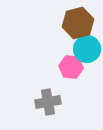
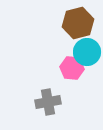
cyan circle: moved 3 px down
pink hexagon: moved 1 px right, 1 px down
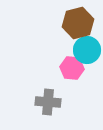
cyan circle: moved 2 px up
gray cross: rotated 15 degrees clockwise
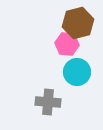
cyan circle: moved 10 px left, 22 px down
pink hexagon: moved 5 px left, 24 px up
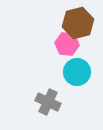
gray cross: rotated 20 degrees clockwise
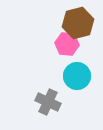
cyan circle: moved 4 px down
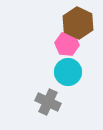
brown hexagon: rotated 20 degrees counterclockwise
cyan circle: moved 9 px left, 4 px up
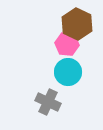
brown hexagon: moved 1 px left, 1 px down
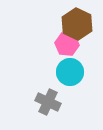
cyan circle: moved 2 px right
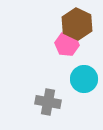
cyan circle: moved 14 px right, 7 px down
gray cross: rotated 15 degrees counterclockwise
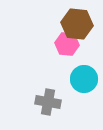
brown hexagon: rotated 20 degrees counterclockwise
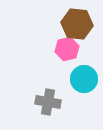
pink hexagon: moved 5 px down; rotated 20 degrees counterclockwise
